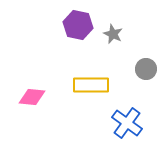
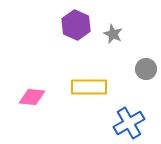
purple hexagon: moved 2 px left; rotated 12 degrees clockwise
yellow rectangle: moved 2 px left, 2 px down
blue cross: moved 2 px right; rotated 24 degrees clockwise
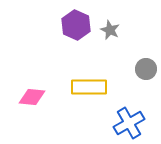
gray star: moved 3 px left, 4 px up
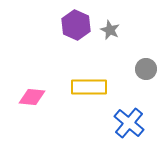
blue cross: rotated 20 degrees counterclockwise
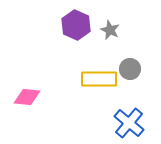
gray circle: moved 16 px left
yellow rectangle: moved 10 px right, 8 px up
pink diamond: moved 5 px left
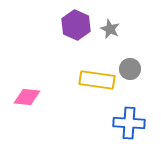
gray star: moved 1 px up
yellow rectangle: moved 2 px left, 1 px down; rotated 8 degrees clockwise
blue cross: rotated 36 degrees counterclockwise
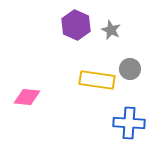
gray star: moved 1 px right, 1 px down
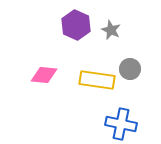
pink diamond: moved 17 px right, 22 px up
blue cross: moved 8 px left, 1 px down; rotated 8 degrees clockwise
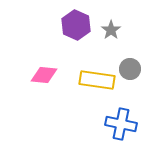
gray star: rotated 12 degrees clockwise
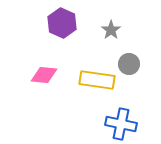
purple hexagon: moved 14 px left, 2 px up
gray circle: moved 1 px left, 5 px up
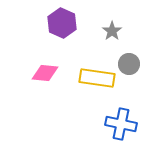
gray star: moved 1 px right, 1 px down
pink diamond: moved 1 px right, 2 px up
yellow rectangle: moved 2 px up
